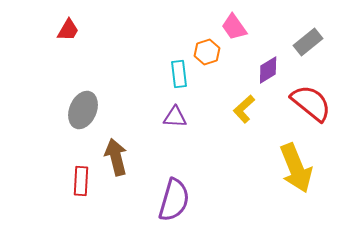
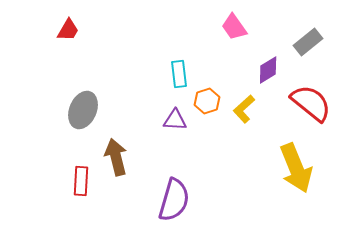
orange hexagon: moved 49 px down
purple triangle: moved 3 px down
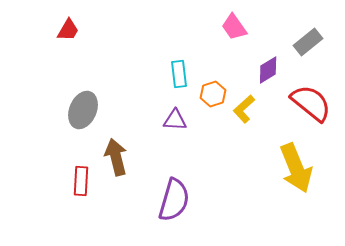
orange hexagon: moved 6 px right, 7 px up
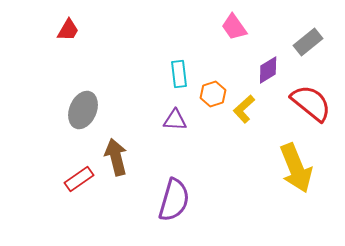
red rectangle: moved 2 px left, 2 px up; rotated 52 degrees clockwise
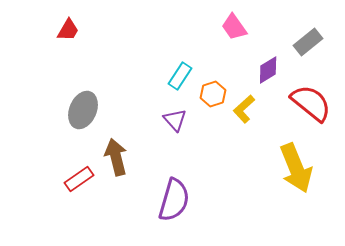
cyan rectangle: moved 1 px right, 2 px down; rotated 40 degrees clockwise
purple triangle: rotated 45 degrees clockwise
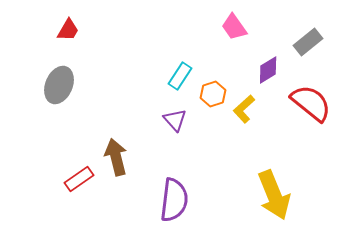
gray ellipse: moved 24 px left, 25 px up
yellow arrow: moved 22 px left, 27 px down
purple semicircle: rotated 9 degrees counterclockwise
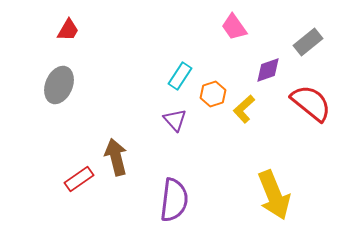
purple diamond: rotated 12 degrees clockwise
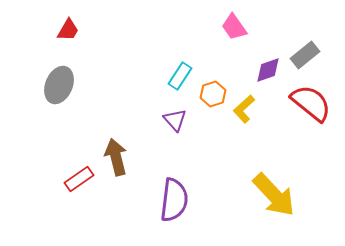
gray rectangle: moved 3 px left, 13 px down
yellow arrow: rotated 21 degrees counterclockwise
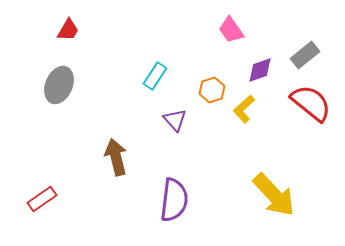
pink trapezoid: moved 3 px left, 3 px down
purple diamond: moved 8 px left
cyan rectangle: moved 25 px left
orange hexagon: moved 1 px left, 4 px up
red rectangle: moved 37 px left, 20 px down
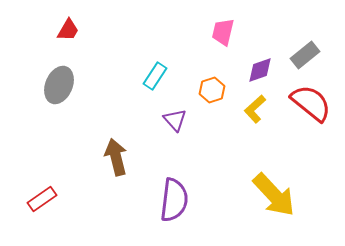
pink trapezoid: moved 8 px left, 2 px down; rotated 48 degrees clockwise
yellow L-shape: moved 11 px right
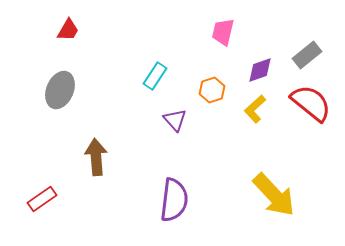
gray rectangle: moved 2 px right
gray ellipse: moved 1 px right, 5 px down
brown arrow: moved 20 px left; rotated 9 degrees clockwise
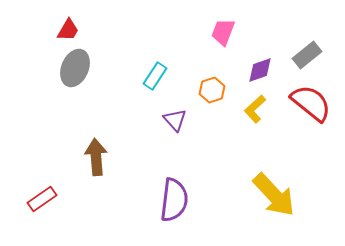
pink trapezoid: rotated 8 degrees clockwise
gray ellipse: moved 15 px right, 22 px up
